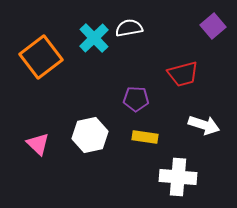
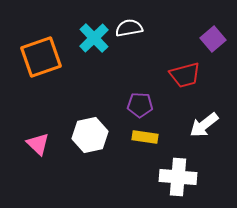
purple square: moved 13 px down
orange square: rotated 18 degrees clockwise
red trapezoid: moved 2 px right, 1 px down
purple pentagon: moved 4 px right, 6 px down
white arrow: rotated 124 degrees clockwise
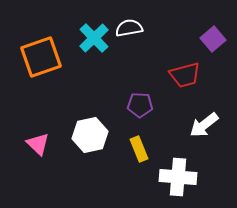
yellow rectangle: moved 6 px left, 12 px down; rotated 60 degrees clockwise
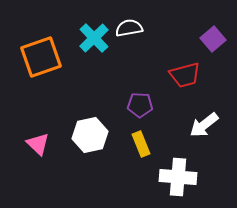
yellow rectangle: moved 2 px right, 5 px up
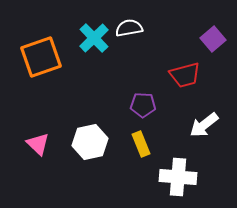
purple pentagon: moved 3 px right
white hexagon: moved 7 px down
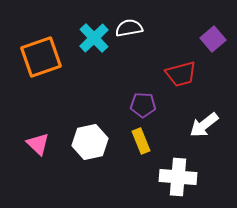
red trapezoid: moved 4 px left, 1 px up
yellow rectangle: moved 3 px up
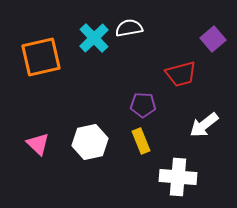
orange square: rotated 6 degrees clockwise
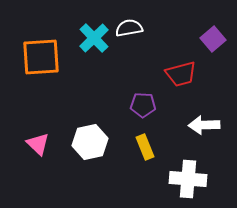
orange square: rotated 9 degrees clockwise
white arrow: rotated 36 degrees clockwise
yellow rectangle: moved 4 px right, 6 px down
white cross: moved 10 px right, 2 px down
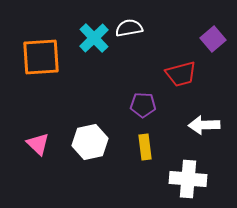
yellow rectangle: rotated 15 degrees clockwise
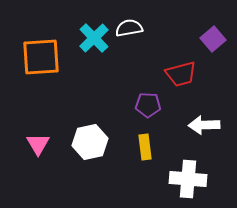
purple pentagon: moved 5 px right
pink triangle: rotated 15 degrees clockwise
